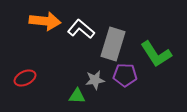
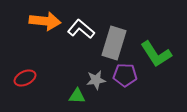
gray rectangle: moved 1 px right, 1 px up
gray star: moved 1 px right
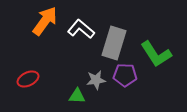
orange arrow: rotated 60 degrees counterclockwise
red ellipse: moved 3 px right, 1 px down
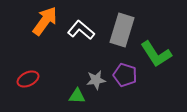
white L-shape: moved 1 px down
gray rectangle: moved 8 px right, 13 px up
purple pentagon: rotated 15 degrees clockwise
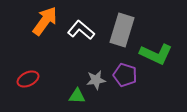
green L-shape: rotated 32 degrees counterclockwise
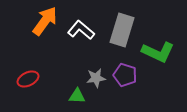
green L-shape: moved 2 px right, 2 px up
gray star: moved 2 px up
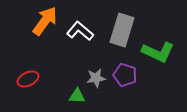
white L-shape: moved 1 px left, 1 px down
